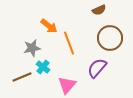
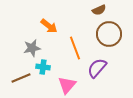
brown circle: moved 1 px left, 4 px up
orange line: moved 6 px right, 5 px down
cyan cross: rotated 32 degrees counterclockwise
brown line: moved 1 px left, 1 px down
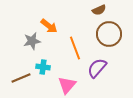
gray star: moved 7 px up
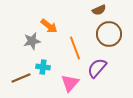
pink triangle: moved 3 px right, 2 px up
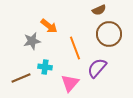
cyan cross: moved 2 px right
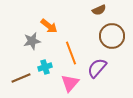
brown circle: moved 3 px right, 2 px down
orange line: moved 4 px left, 5 px down
cyan cross: rotated 24 degrees counterclockwise
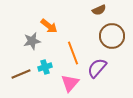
orange line: moved 2 px right
brown line: moved 4 px up
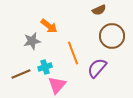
pink triangle: moved 13 px left, 2 px down
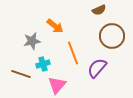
orange arrow: moved 6 px right
cyan cross: moved 2 px left, 3 px up
brown line: rotated 42 degrees clockwise
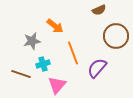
brown circle: moved 4 px right
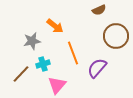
brown line: rotated 66 degrees counterclockwise
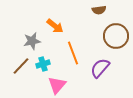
brown semicircle: rotated 16 degrees clockwise
purple semicircle: moved 3 px right
brown line: moved 8 px up
